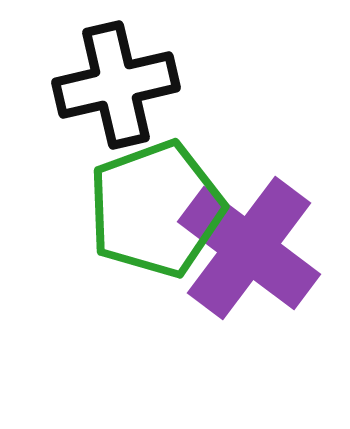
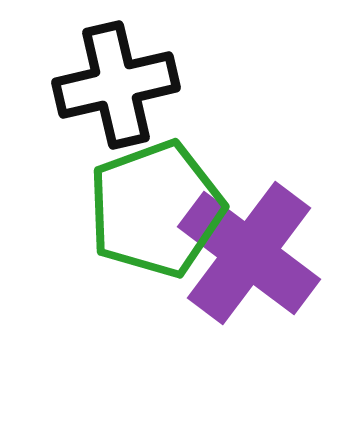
purple cross: moved 5 px down
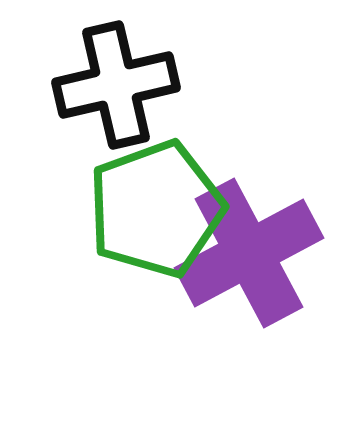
purple cross: rotated 25 degrees clockwise
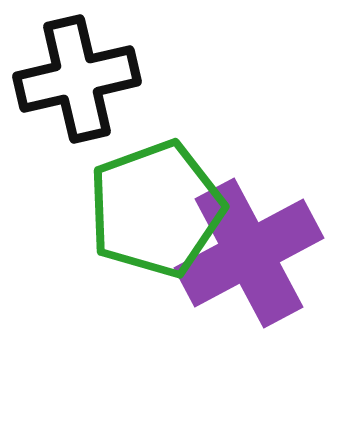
black cross: moved 39 px left, 6 px up
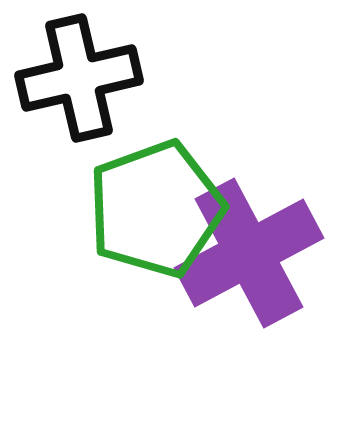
black cross: moved 2 px right, 1 px up
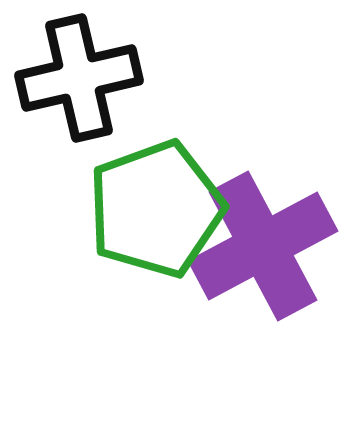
purple cross: moved 14 px right, 7 px up
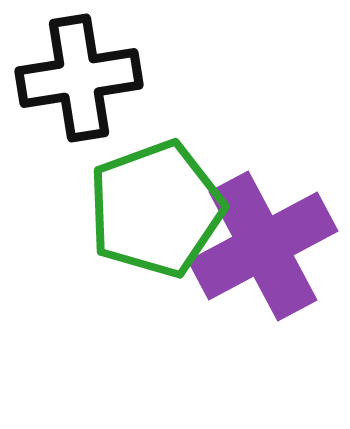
black cross: rotated 4 degrees clockwise
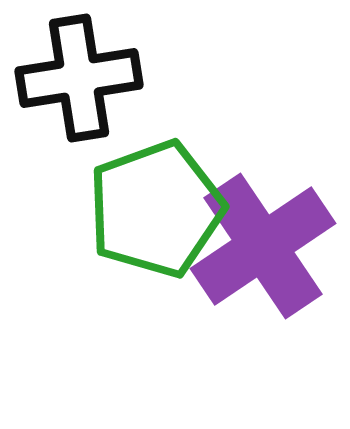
purple cross: rotated 6 degrees counterclockwise
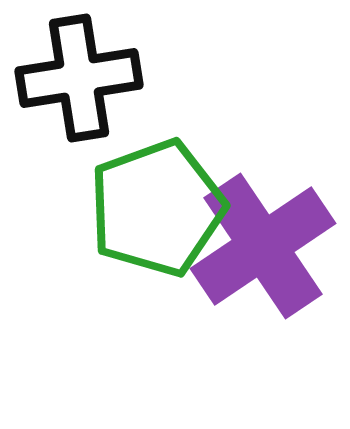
green pentagon: moved 1 px right, 1 px up
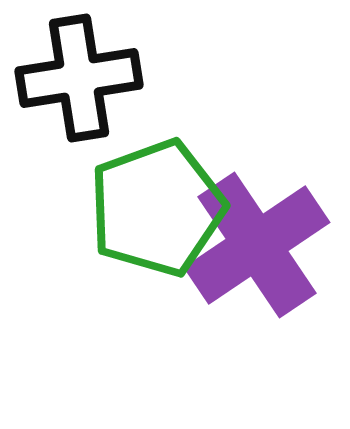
purple cross: moved 6 px left, 1 px up
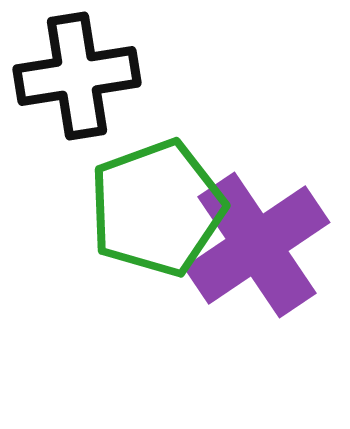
black cross: moved 2 px left, 2 px up
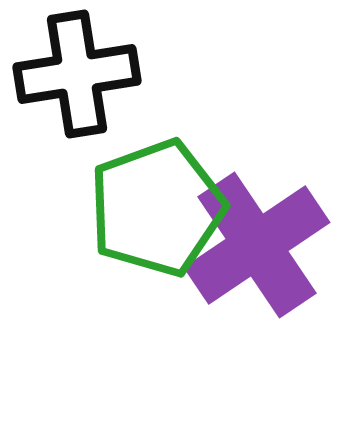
black cross: moved 2 px up
